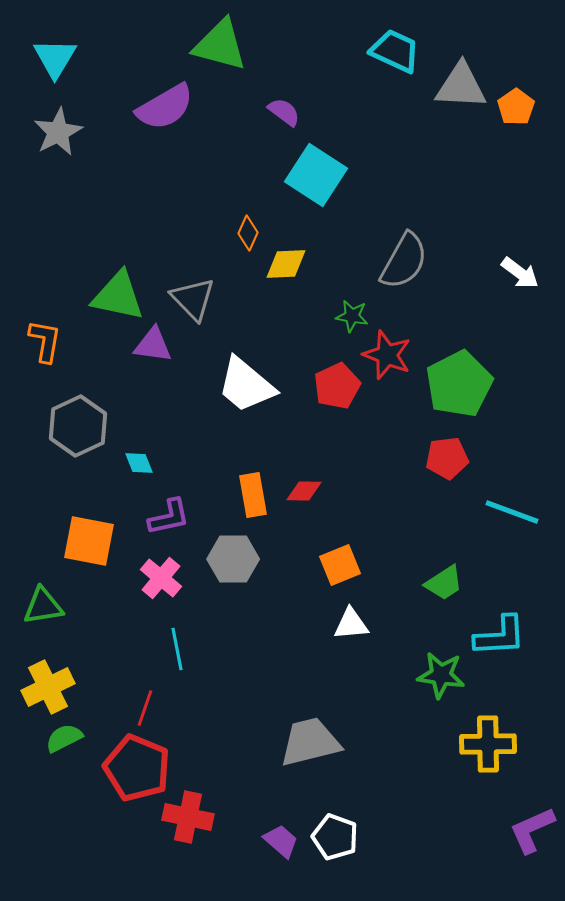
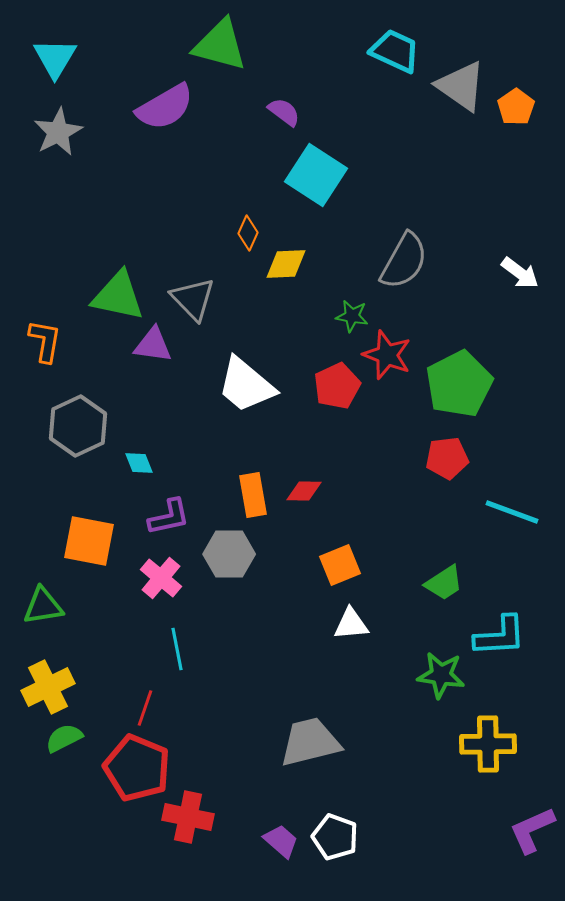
gray triangle at (461, 86): rotated 32 degrees clockwise
gray hexagon at (233, 559): moved 4 px left, 5 px up
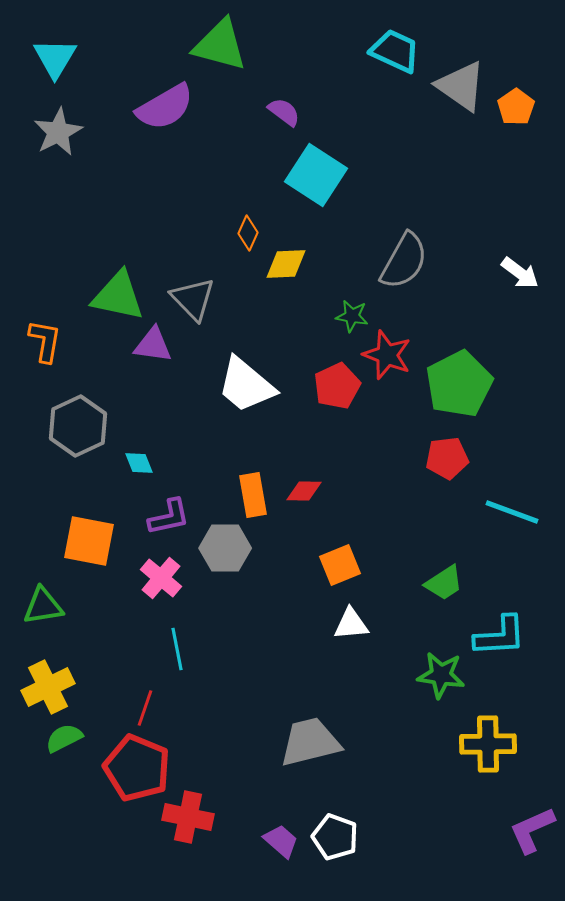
gray hexagon at (229, 554): moved 4 px left, 6 px up
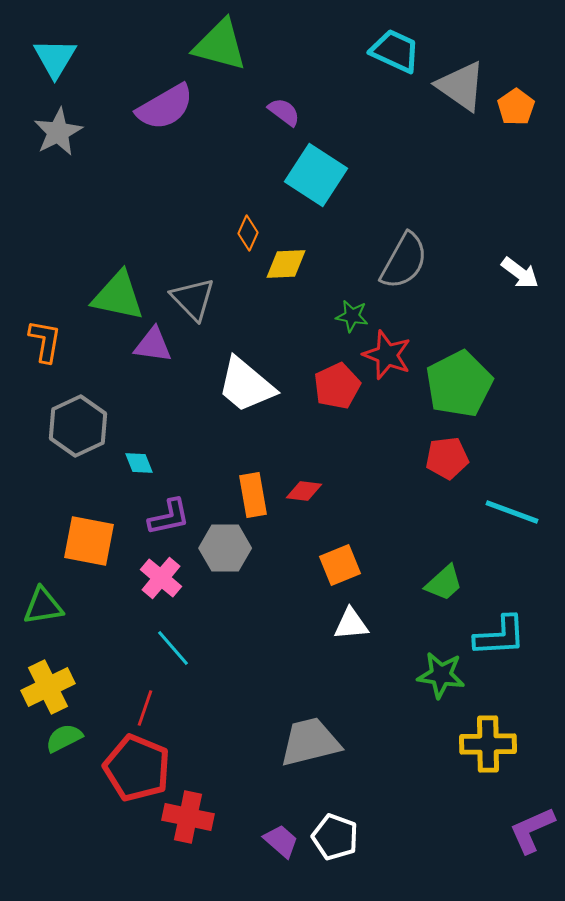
red diamond at (304, 491): rotated 6 degrees clockwise
green trapezoid at (444, 583): rotated 9 degrees counterclockwise
cyan line at (177, 649): moved 4 px left, 1 px up; rotated 30 degrees counterclockwise
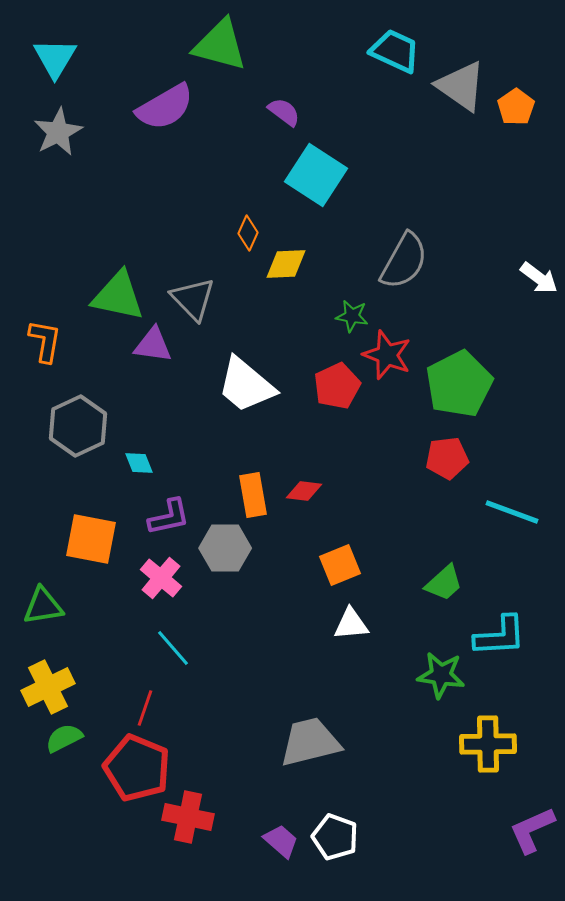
white arrow at (520, 273): moved 19 px right, 5 px down
orange square at (89, 541): moved 2 px right, 2 px up
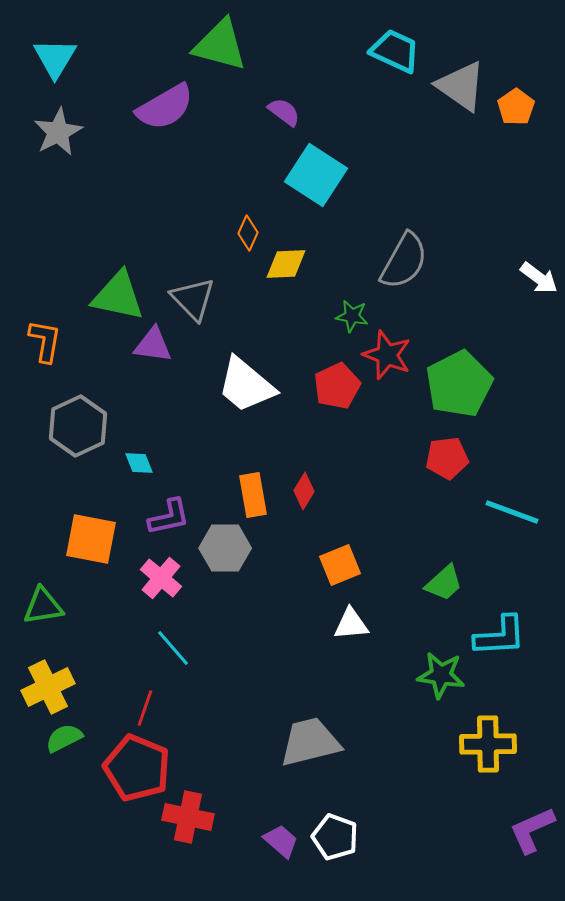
red diamond at (304, 491): rotated 66 degrees counterclockwise
